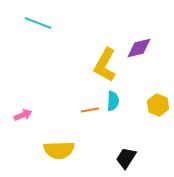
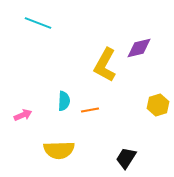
cyan semicircle: moved 49 px left
yellow hexagon: rotated 20 degrees clockwise
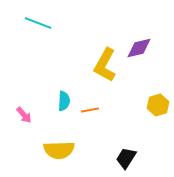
pink arrow: moved 1 px right; rotated 72 degrees clockwise
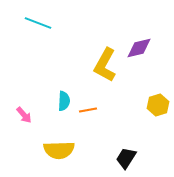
orange line: moved 2 px left
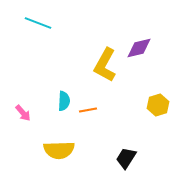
pink arrow: moved 1 px left, 2 px up
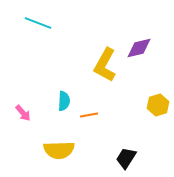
orange line: moved 1 px right, 5 px down
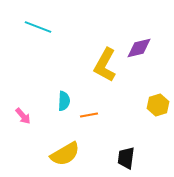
cyan line: moved 4 px down
pink arrow: moved 3 px down
yellow semicircle: moved 6 px right, 4 px down; rotated 28 degrees counterclockwise
black trapezoid: rotated 25 degrees counterclockwise
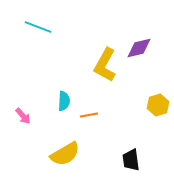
black trapezoid: moved 5 px right, 2 px down; rotated 15 degrees counterclockwise
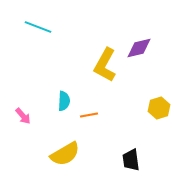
yellow hexagon: moved 1 px right, 3 px down
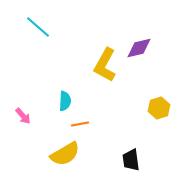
cyan line: rotated 20 degrees clockwise
cyan semicircle: moved 1 px right
orange line: moved 9 px left, 9 px down
